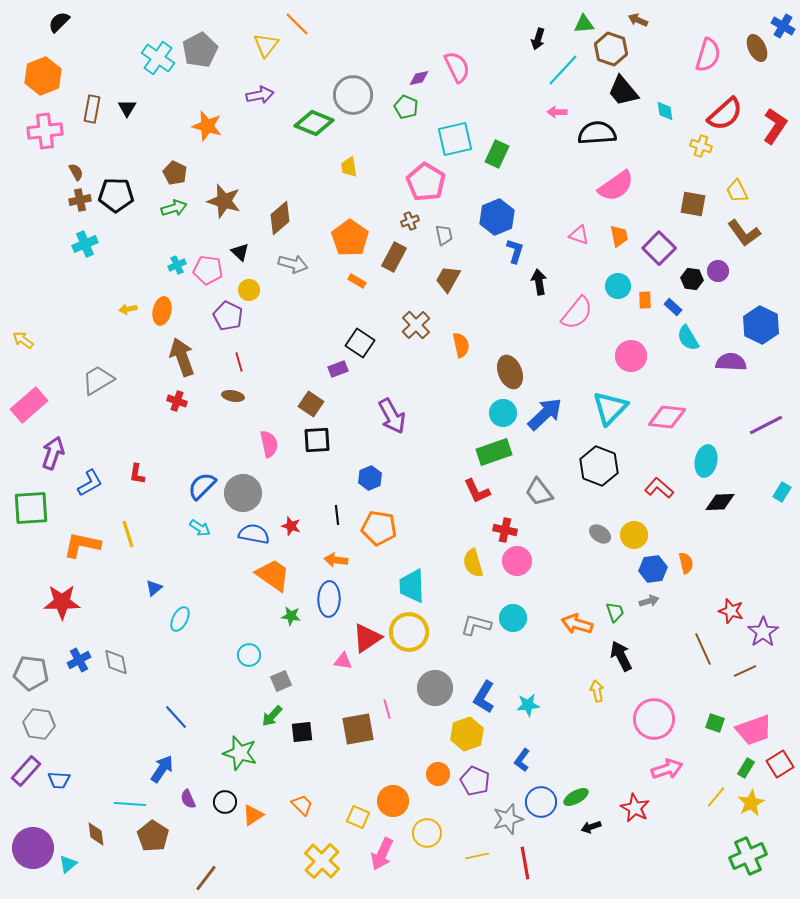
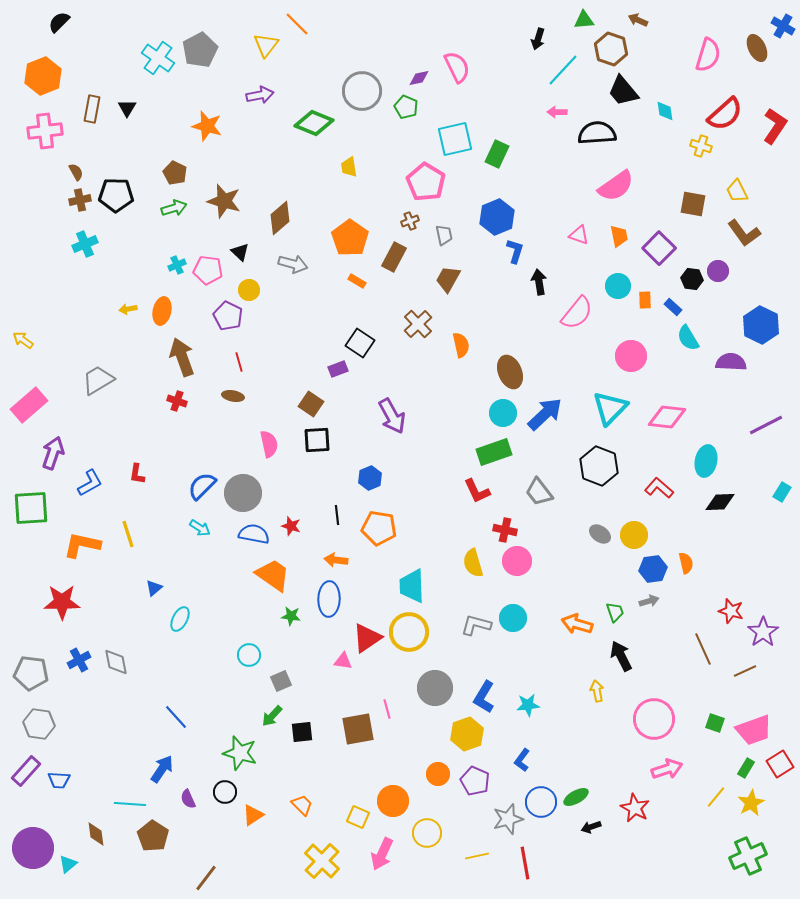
green triangle at (584, 24): moved 4 px up
gray circle at (353, 95): moved 9 px right, 4 px up
brown cross at (416, 325): moved 2 px right, 1 px up
black circle at (225, 802): moved 10 px up
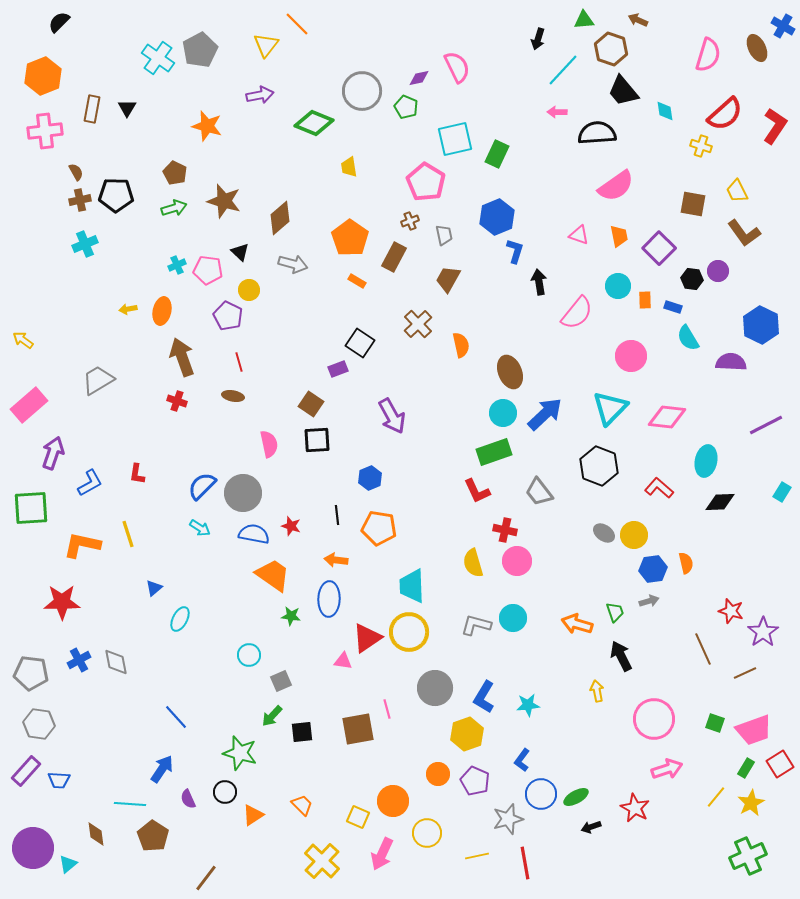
blue rectangle at (673, 307): rotated 24 degrees counterclockwise
gray ellipse at (600, 534): moved 4 px right, 1 px up
brown line at (745, 671): moved 2 px down
blue circle at (541, 802): moved 8 px up
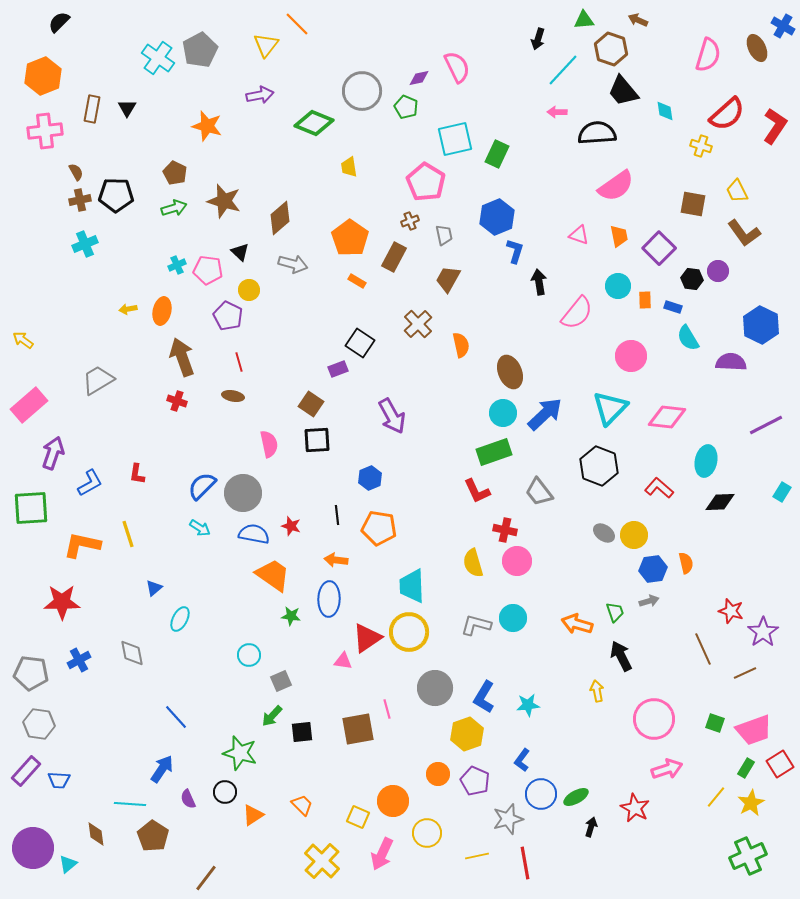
red semicircle at (725, 114): moved 2 px right
gray diamond at (116, 662): moved 16 px right, 9 px up
black arrow at (591, 827): rotated 126 degrees clockwise
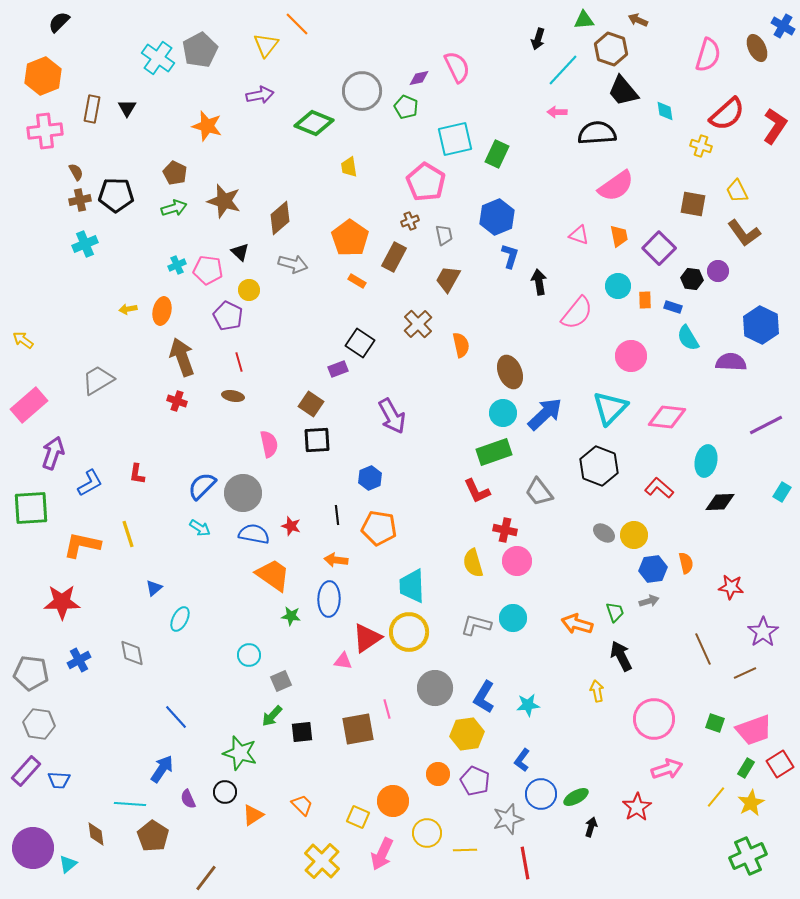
blue L-shape at (515, 251): moved 5 px left, 5 px down
red star at (731, 611): moved 24 px up; rotated 10 degrees counterclockwise
yellow hexagon at (467, 734): rotated 12 degrees clockwise
red star at (635, 808): moved 2 px right, 1 px up; rotated 12 degrees clockwise
yellow line at (477, 856): moved 12 px left, 6 px up; rotated 10 degrees clockwise
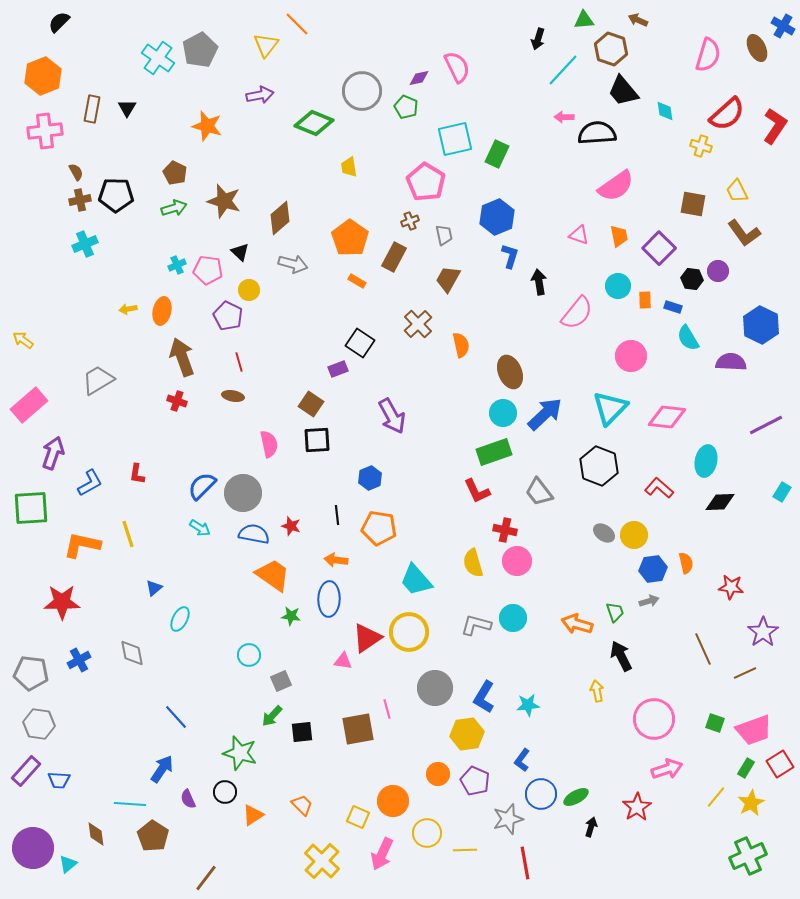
pink arrow at (557, 112): moved 7 px right, 5 px down
cyan trapezoid at (412, 586): moved 4 px right, 6 px up; rotated 39 degrees counterclockwise
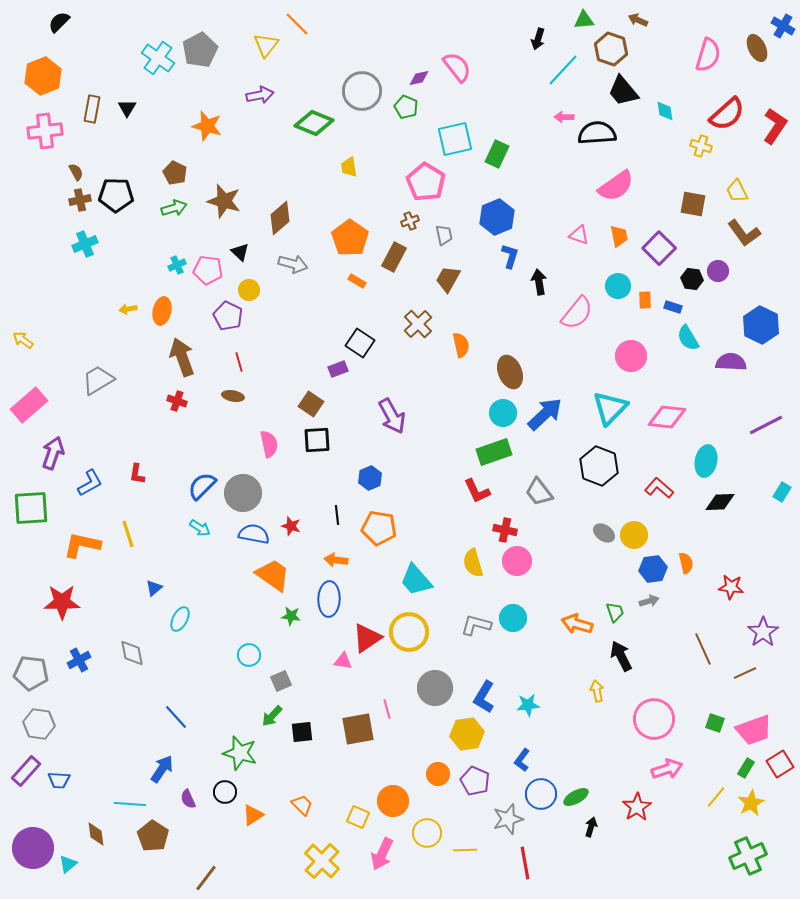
pink semicircle at (457, 67): rotated 12 degrees counterclockwise
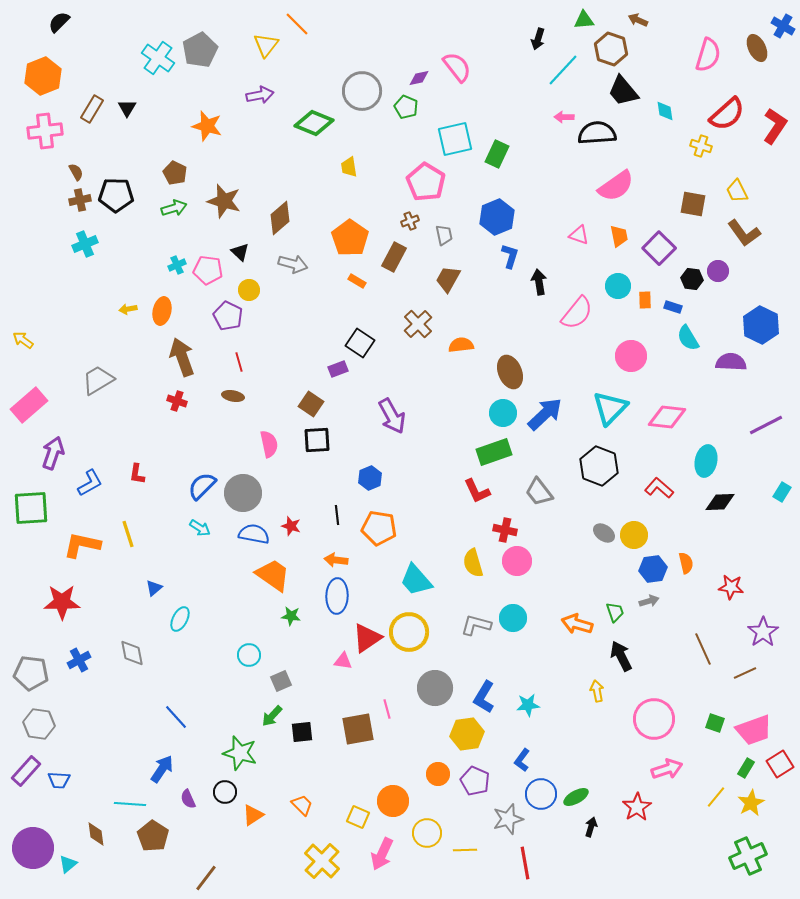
brown rectangle at (92, 109): rotated 20 degrees clockwise
orange semicircle at (461, 345): rotated 85 degrees counterclockwise
blue ellipse at (329, 599): moved 8 px right, 3 px up
